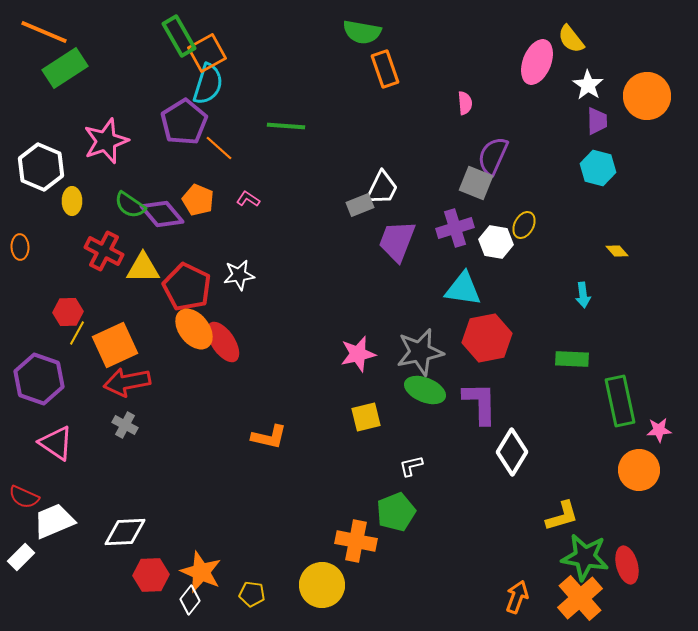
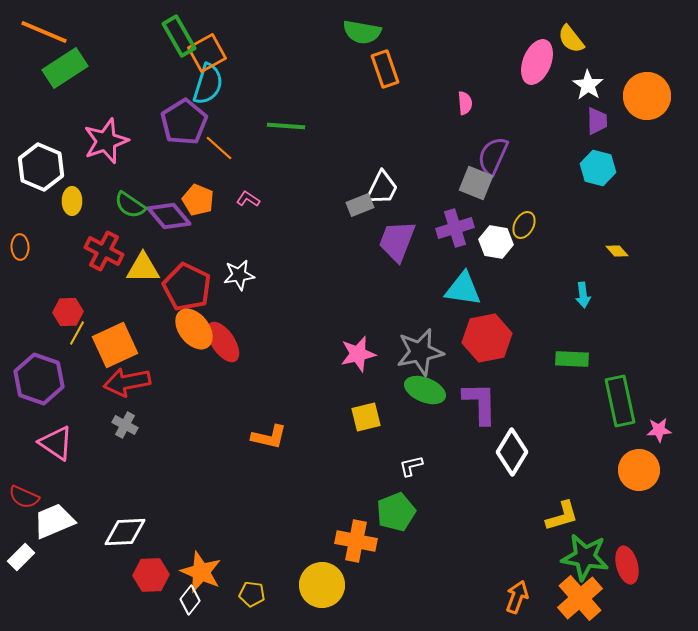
purple diamond at (162, 214): moved 7 px right, 2 px down
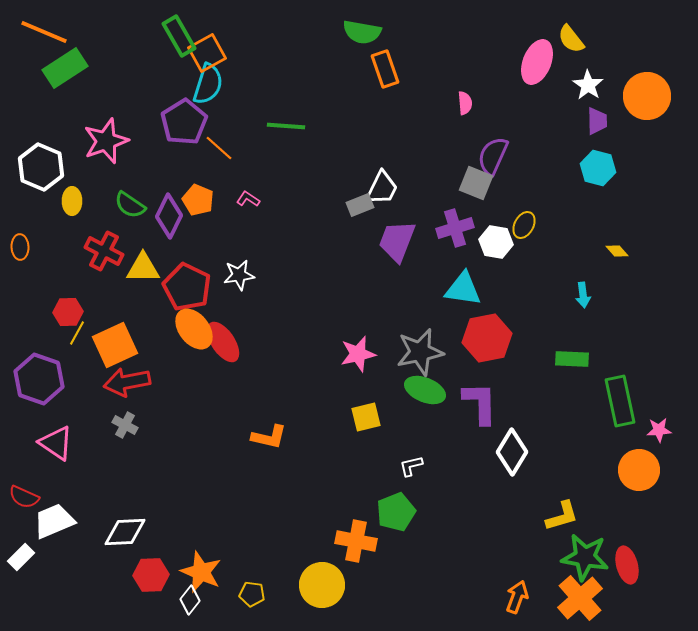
purple diamond at (169, 216): rotated 66 degrees clockwise
